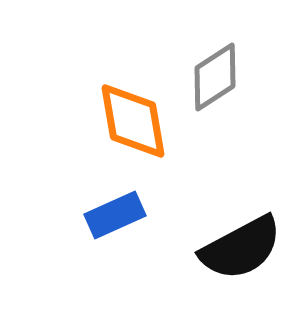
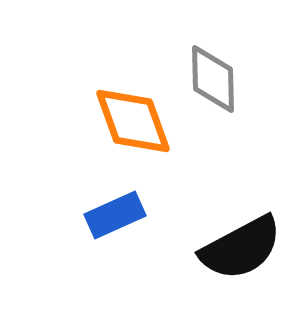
gray diamond: moved 2 px left, 2 px down; rotated 58 degrees counterclockwise
orange diamond: rotated 10 degrees counterclockwise
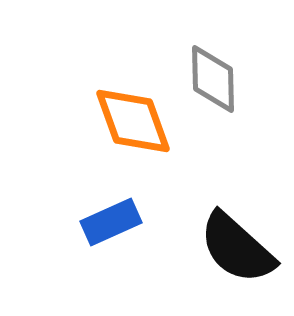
blue rectangle: moved 4 px left, 7 px down
black semicircle: moved 4 px left; rotated 70 degrees clockwise
